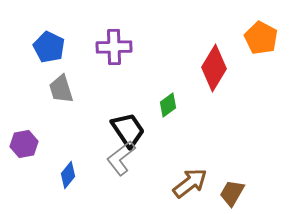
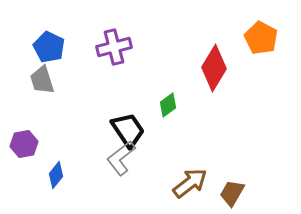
purple cross: rotated 12 degrees counterclockwise
gray trapezoid: moved 19 px left, 9 px up
blue diamond: moved 12 px left
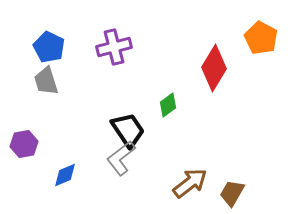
gray trapezoid: moved 4 px right, 1 px down
blue diamond: moved 9 px right; rotated 28 degrees clockwise
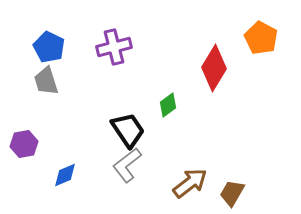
gray L-shape: moved 6 px right, 7 px down
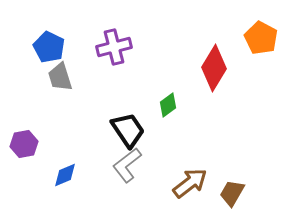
gray trapezoid: moved 14 px right, 4 px up
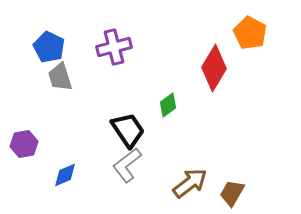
orange pentagon: moved 11 px left, 5 px up
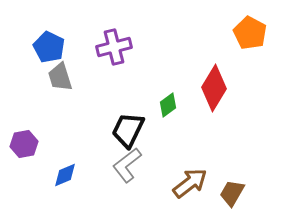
red diamond: moved 20 px down
black trapezoid: rotated 120 degrees counterclockwise
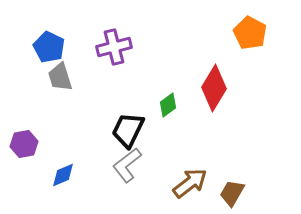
blue diamond: moved 2 px left
